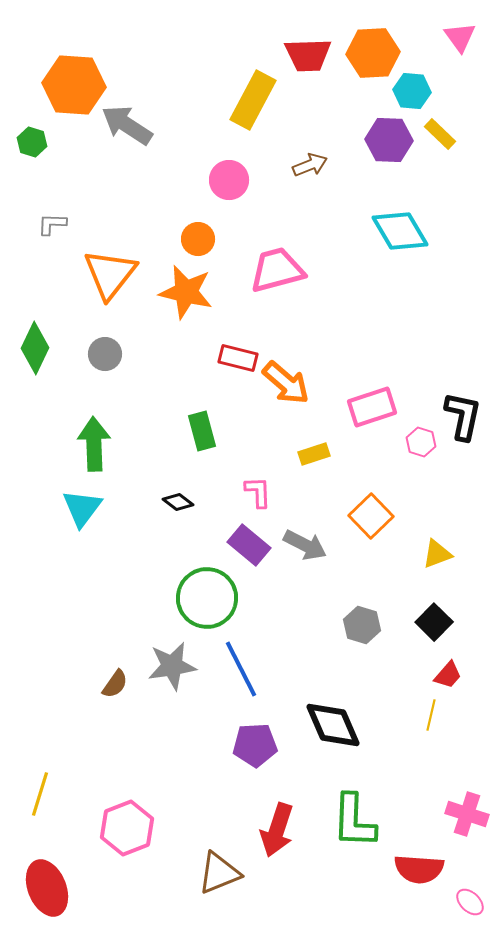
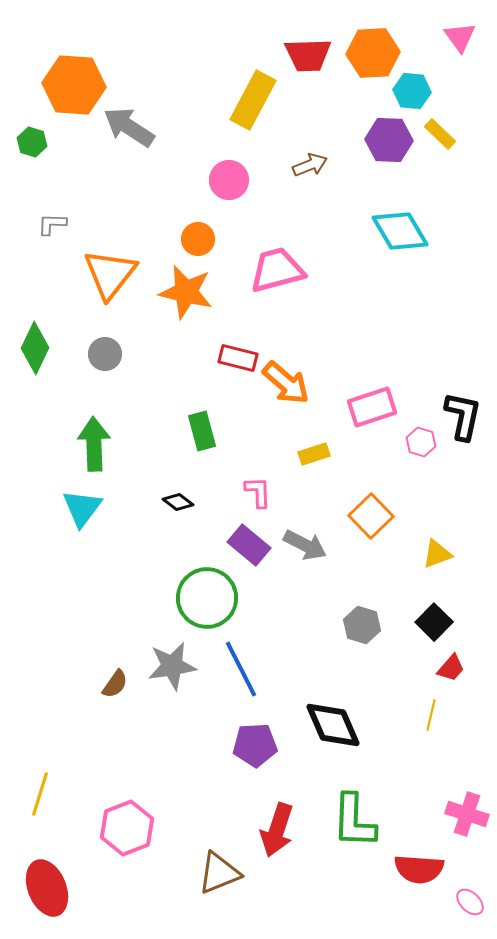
gray arrow at (127, 125): moved 2 px right, 2 px down
red trapezoid at (448, 675): moved 3 px right, 7 px up
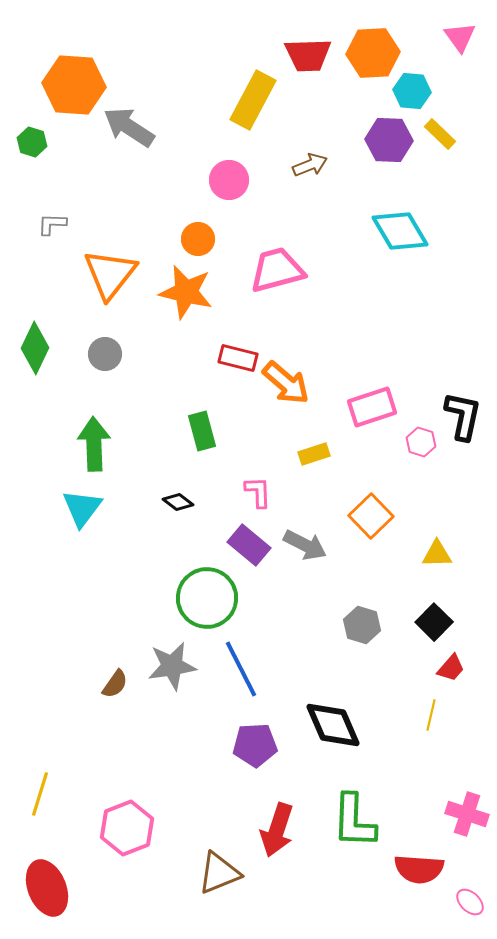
yellow triangle at (437, 554): rotated 20 degrees clockwise
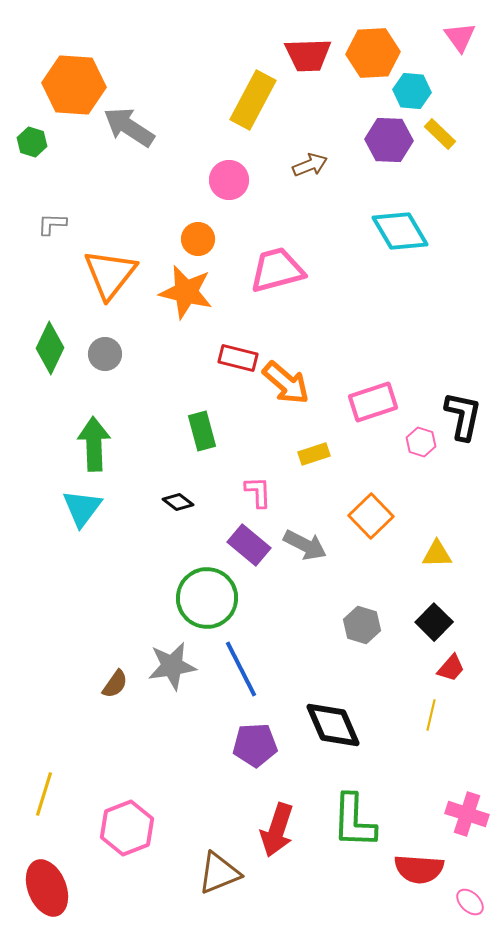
green diamond at (35, 348): moved 15 px right
pink rectangle at (372, 407): moved 1 px right, 5 px up
yellow line at (40, 794): moved 4 px right
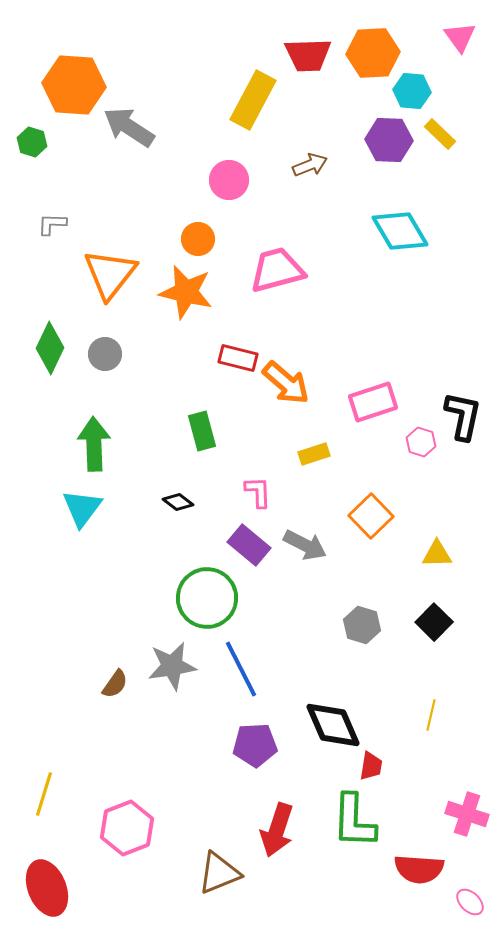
red trapezoid at (451, 668): moved 80 px left, 98 px down; rotated 32 degrees counterclockwise
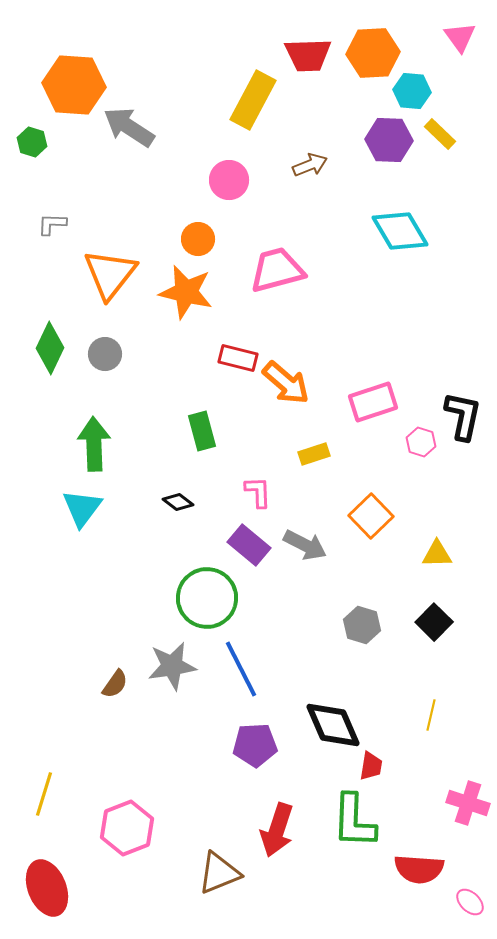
pink cross at (467, 814): moved 1 px right, 11 px up
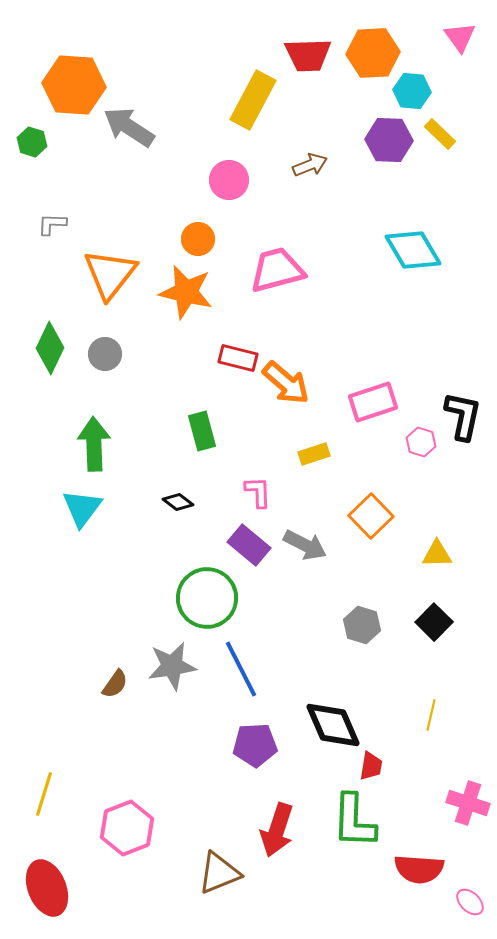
cyan diamond at (400, 231): moved 13 px right, 19 px down
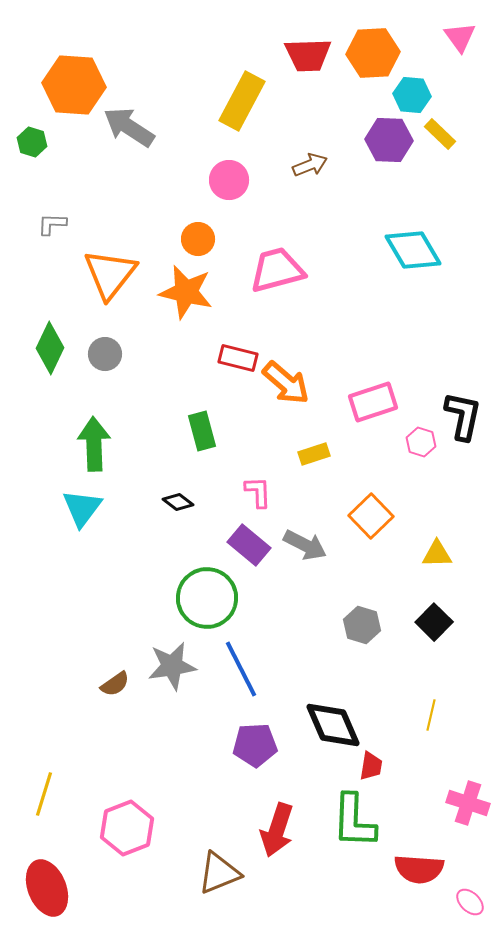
cyan hexagon at (412, 91): moved 4 px down
yellow rectangle at (253, 100): moved 11 px left, 1 px down
brown semicircle at (115, 684): rotated 20 degrees clockwise
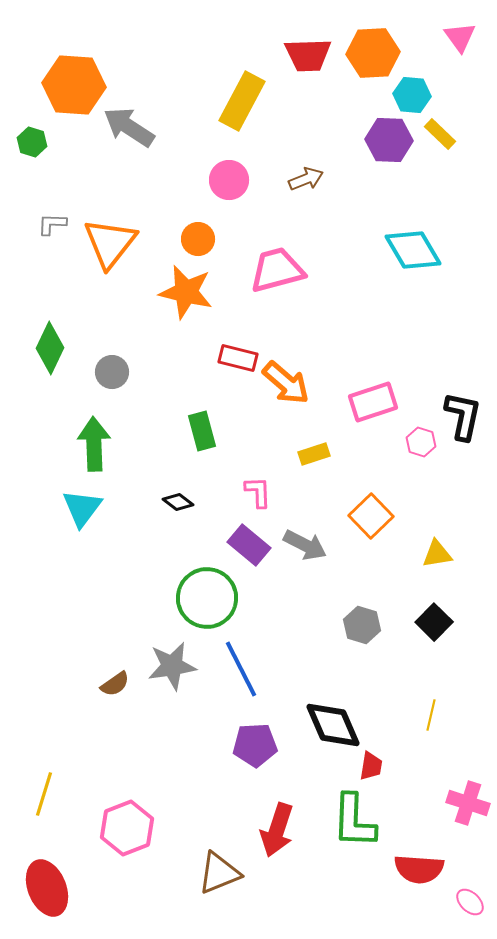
brown arrow at (310, 165): moved 4 px left, 14 px down
orange triangle at (110, 274): moved 31 px up
gray circle at (105, 354): moved 7 px right, 18 px down
yellow triangle at (437, 554): rotated 8 degrees counterclockwise
